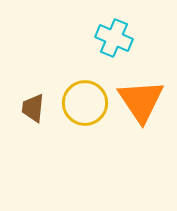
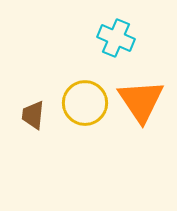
cyan cross: moved 2 px right
brown trapezoid: moved 7 px down
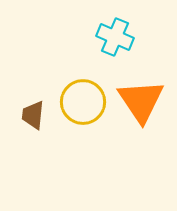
cyan cross: moved 1 px left, 1 px up
yellow circle: moved 2 px left, 1 px up
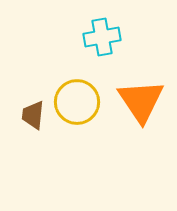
cyan cross: moved 13 px left; rotated 33 degrees counterclockwise
yellow circle: moved 6 px left
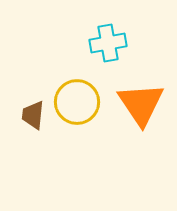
cyan cross: moved 6 px right, 6 px down
orange triangle: moved 3 px down
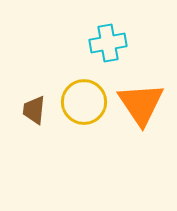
yellow circle: moved 7 px right
brown trapezoid: moved 1 px right, 5 px up
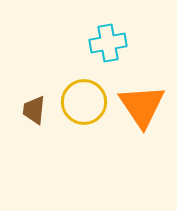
orange triangle: moved 1 px right, 2 px down
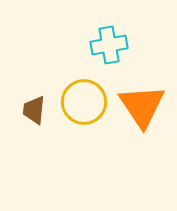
cyan cross: moved 1 px right, 2 px down
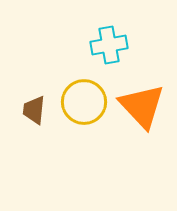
orange triangle: rotated 9 degrees counterclockwise
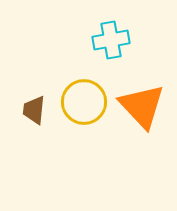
cyan cross: moved 2 px right, 5 px up
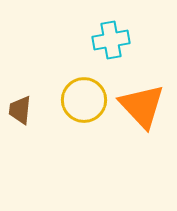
yellow circle: moved 2 px up
brown trapezoid: moved 14 px left
